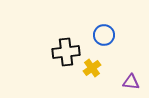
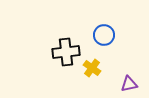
yellow cross: rotated 18 degrees counterclockwise
purple triangle: moved 2 px left, 2 px down; rotated 18 degrees counterclockwise
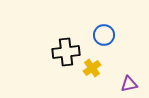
yellow cross: rotated 18 degrees clockwise
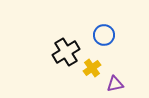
black cross: rotated 24 degrees counterclockwise
purple triangle: moved 14 px left
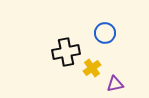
blue circle: moved 1 px right, 2 px up
black cross: rotated 20 degrees clockwise
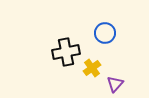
purple triangle: rotated 36 degrees counterclockwise
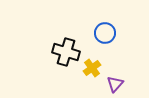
black cross: rotated 28 degrees clockwise
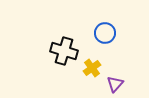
black cross: moved 2 px left, 1 px up
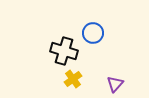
blue circle: moved 12 px left
yellow cross: moved 19 px left, 11 px down
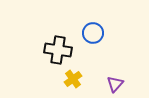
black cross: moved 6 px left, 1 px up; rotated 8 degrees counterclockwise
